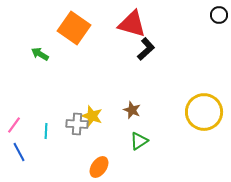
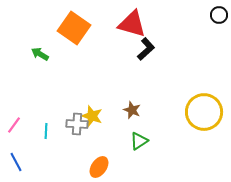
blue line: moved 3 px left, 10 px down
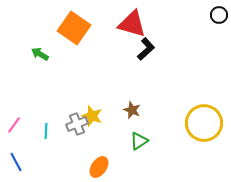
yellow circle: moved 11 px down
gray cross: rotated 25 degrees counterclockwise
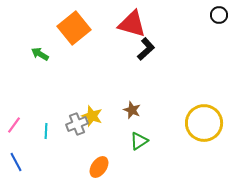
orange square: rotated 16 degrees clockwise
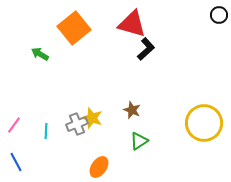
yellow star: moved 2 px down
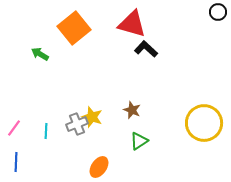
black circle: moved 1 px left, 3 px up
black L-shape: rotated 95 degrees counterclockwise
yellow star: moved 1 px up
pink line: moved 3 px down
blue line: rotated 30 degrees clockwise
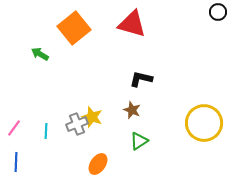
black L-shape: moved 5 px left, 30 px down; rotated 30 degrees counterclockwise
orange ellipse: moved 1 px left, 3 px up
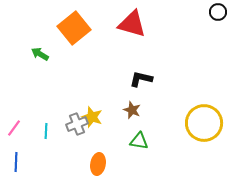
green triangle: rotated 42 degrees clockwise
orange ellipse: rotated 25 degrees counterclockwise
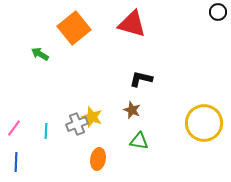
orange ellipse: moved 5 px up
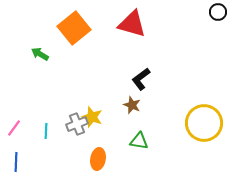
black L-shape: rotated 50 degrees counterclockwise
brown star: moved 5 px up
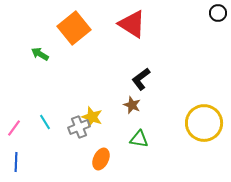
black circle: moved 1 px down
red triangle: rotated 16 degrees clockwise
gray cross: moved 2 px right, 3 px down
cyan line: moved 1 px left, 9 px up; rotated 35 degrees counterclockwise
green triangle: moved 2 px up
orange ellipse: moved 3 px right; rotated 15 degrees clockwise
